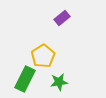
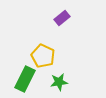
yellow pentagon: rotated 15 degrees counterclockwise
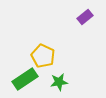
purple rectangle: moved 23 px right, 1 px up
green rectangle: rotated 30 degrees clockwise
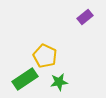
yellow pentagon: moved 2 px right
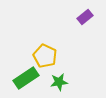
green rectangle: moved 1 px right, 1 px up
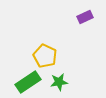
purple rectangle: rotated 14 degrees clockwise
green rectangle: moved 2 px right, 4 px down
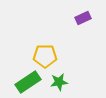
purple rectangle: moved 2 px left, 1 px down
yellow pentagon: rotated 25 degrees counterclockwise
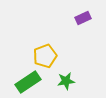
yellow pentagon: rotated 20 degrees counterclockwise
green star: moved 7 px right, 1 px up
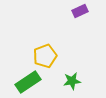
purple rectangle: moved 3 px left, 7 px up
green star: moved 6 px right
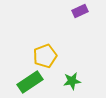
green rectangle: moved 2 px right
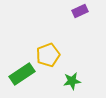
yellow pentagon: moved 3 px right, 1 px up
green rectangle: moved 8 px left, 8 px up
